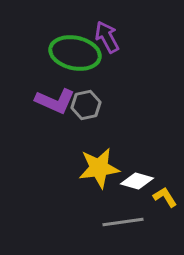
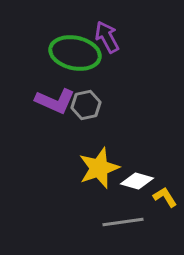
yellow star: rotated 12 degrees counterclockwise
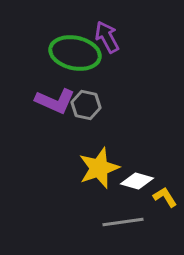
gray hexagon: rotated 24 degrees clockwise
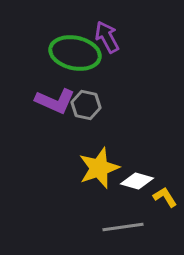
gray line: moved 5 px down
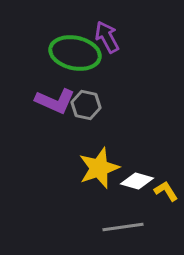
yellow L-shape: moved 1 px right, 6 px up
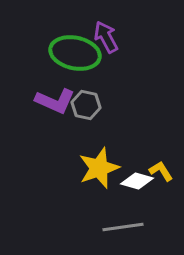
purple arrow: moved 1 px left
yellow L-shape: moved 5 px left, 20 px up
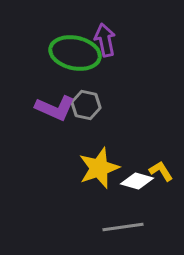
purple arrow: moved 1 px left, 3 px down; rotated 16 degrees clockwise
purple L-shape: moved 7 px down
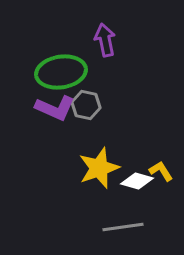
green ellipse: moved 14 px left, 19 px down; rotated 21 degrees counterclockwise
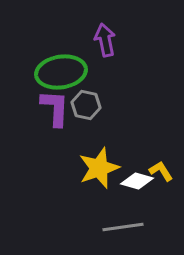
purple L-shape: rotated 111 degrees counterclockwise
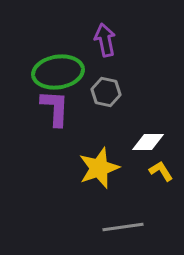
green ellipse: moved 3 px left
gray hexagon: moved 20 px right, 13 px up
white diamond: moved 11 px right, 39 px up; rotated 16 degrees counterclockwise
